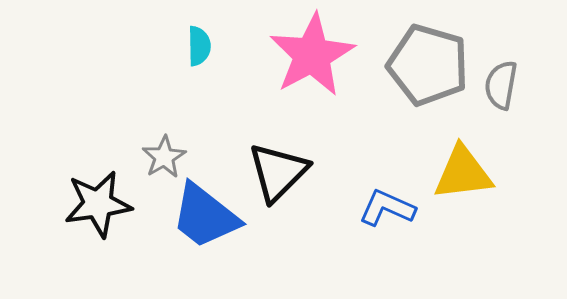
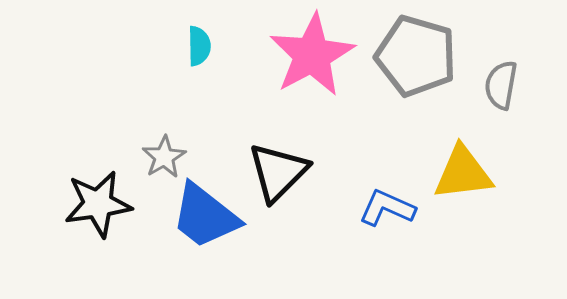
gray pentagon: moved 12 px left, 9 px up
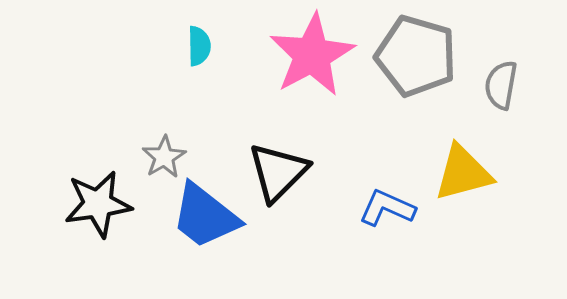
yellow triangle: rotated 8 degrees counterclockwise
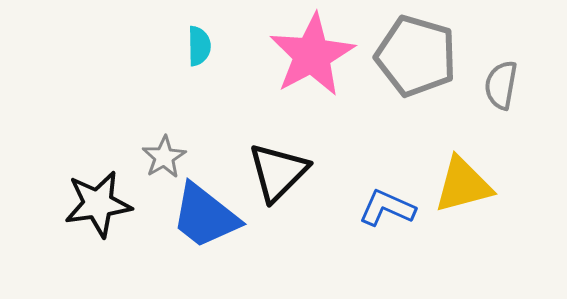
yellow triangle: moved 12 px down
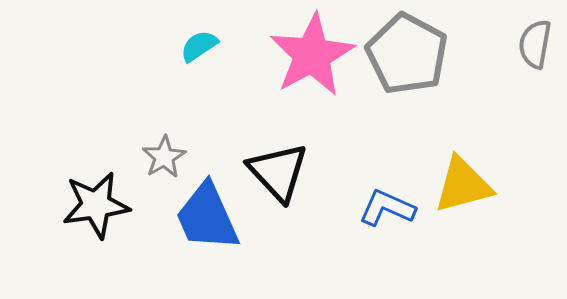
cyan semicircle: rotated 123 degrees counterclockwise
gray pentagon: moved 9 px left, 2 px up; rotated 12 degrees clockwise
gray semicircle: moved 34 px right, 41 px up
black triangle: rotated 28 degrees counterclockwise
black star: moved 2 px left, 1 px down
blue trapezoid: moved 2 px right, 1 px down; rotated 28 degrees clockwise
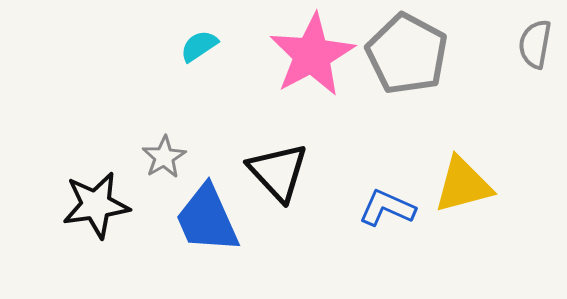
blue trapezoid: moved 2 px down
